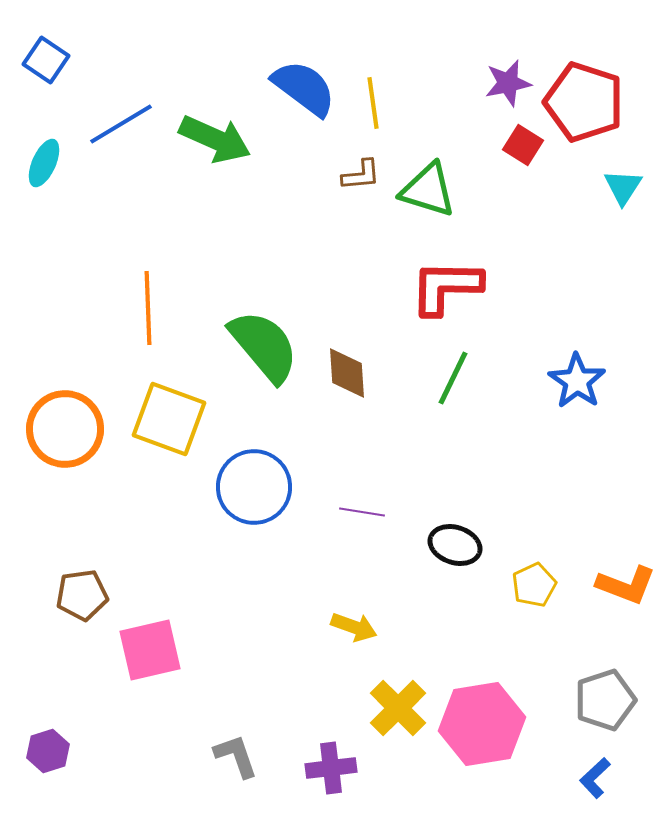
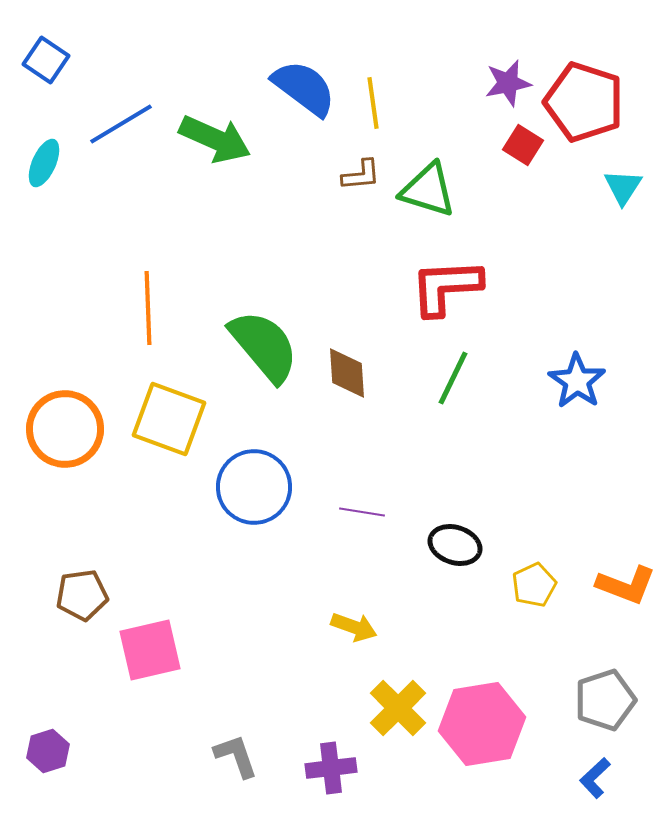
red L-shape: rotated 4 degrees counterclockwise
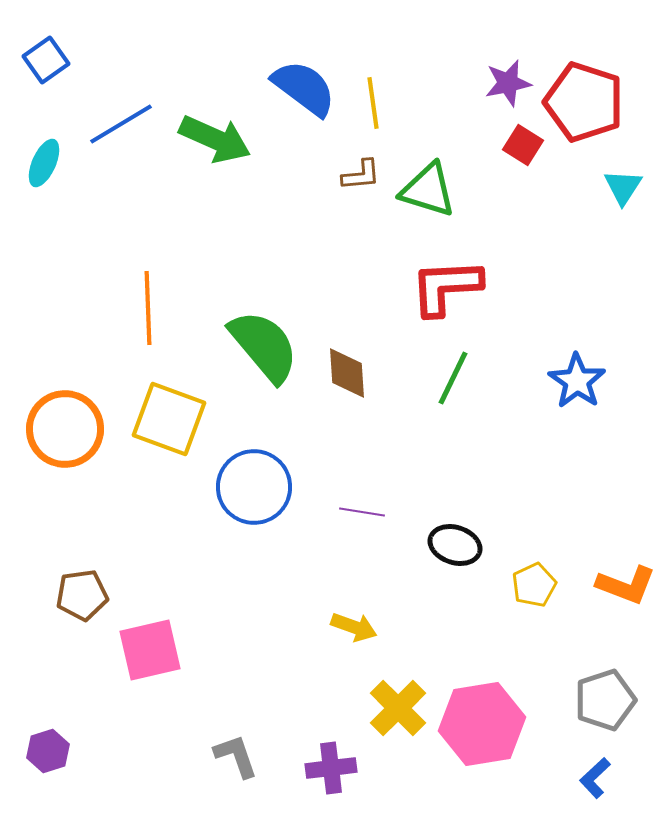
blue square: rotated 21 degrees clockwise
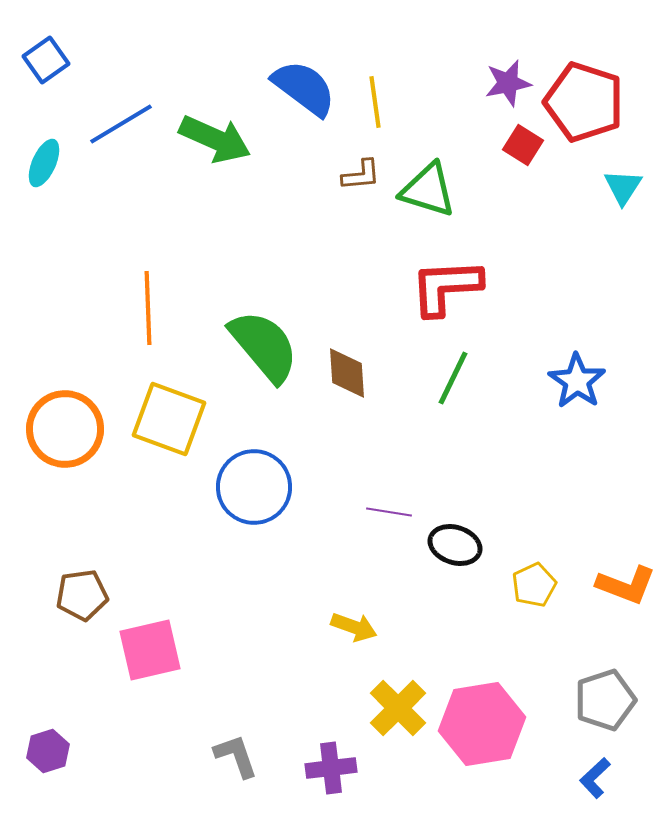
yellow line: moved 2 px right, 1 px up
purple line: moved 27 px right
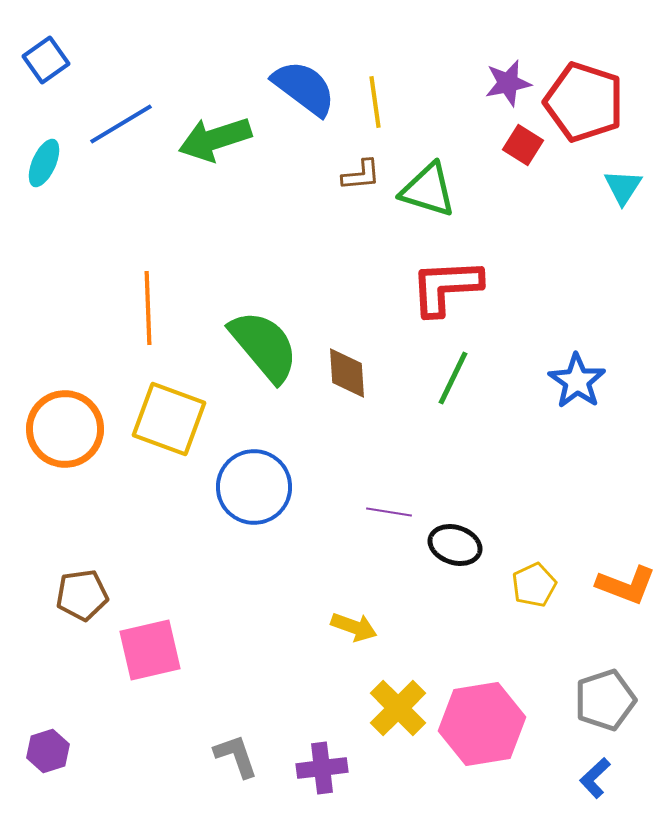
green arrow: rotated 138 degrees clockwise
purple cross: moved 9 px left
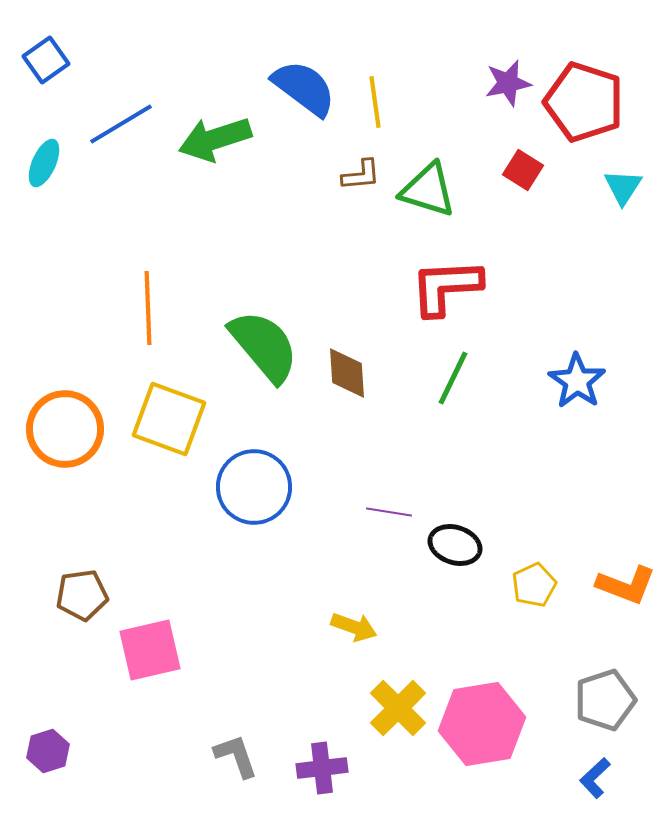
red square: moved 25 px down
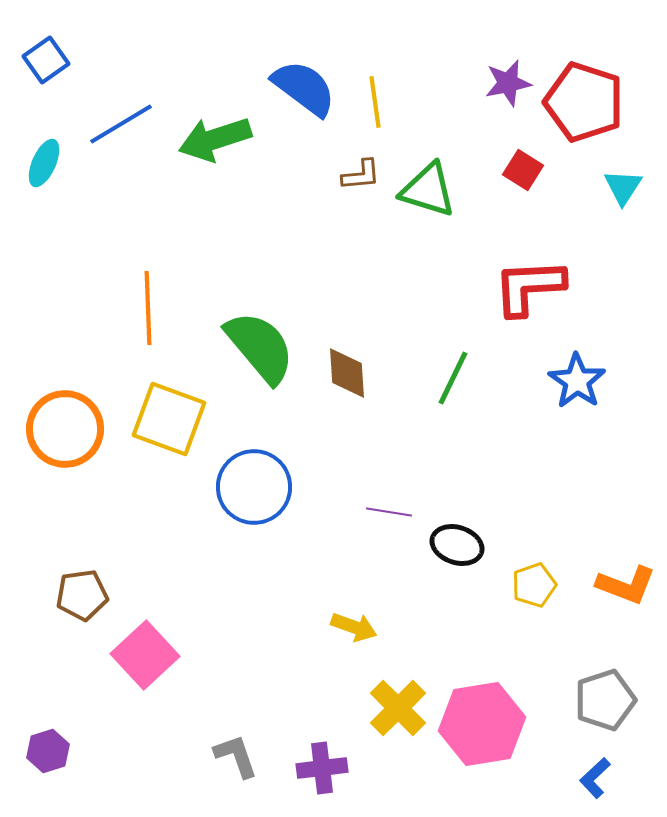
red L-shape: moved 83 px right
green semicircle: moved 4 px left, 1 px down
black ellipse: moved 2 px right
yellow pentagon: rotated 6 degrees clockwise
pink square: moved 5 px left, 5 px down; rotated 30 degrees counterclockwise
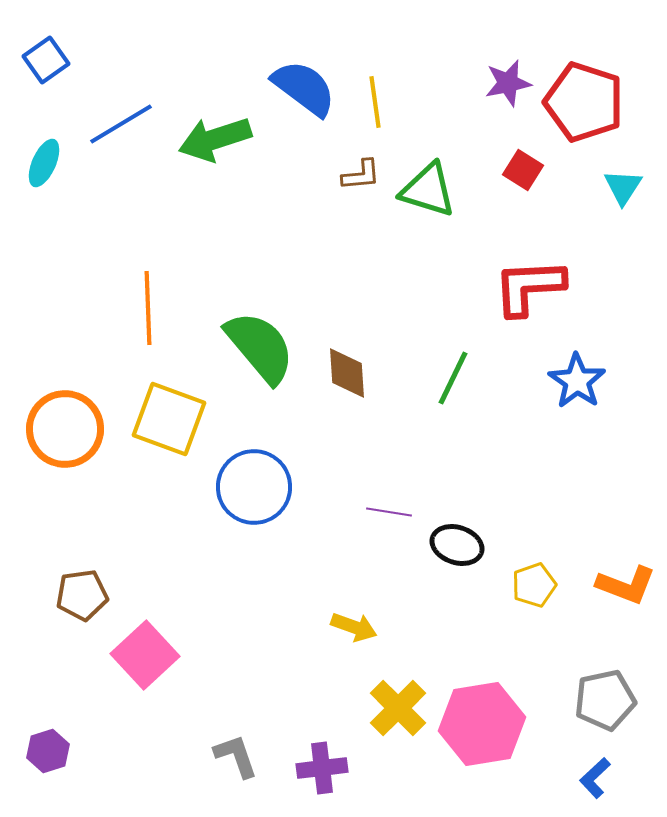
gray pentagon: rotated 6 degrees clockwise
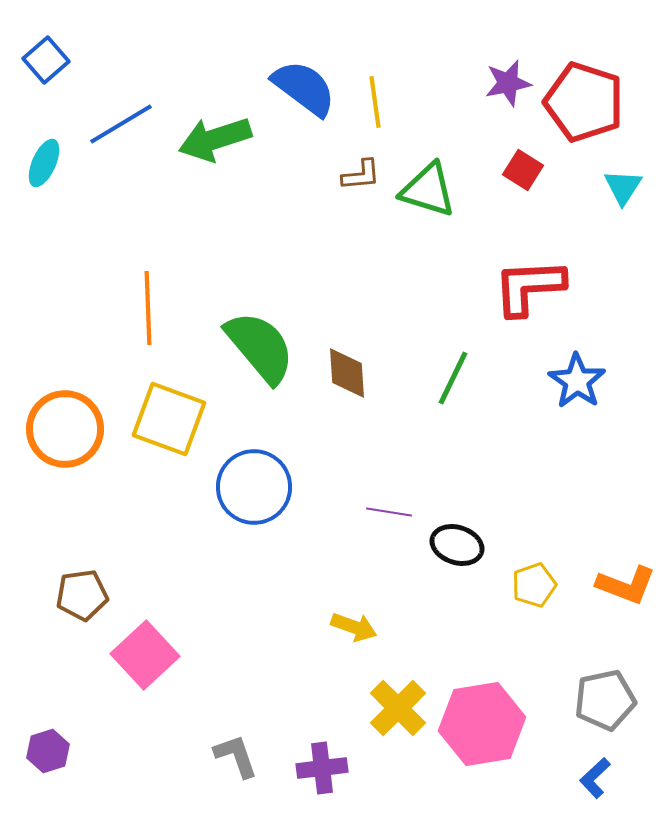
blue square: rotated 6 degrees counterclockwise
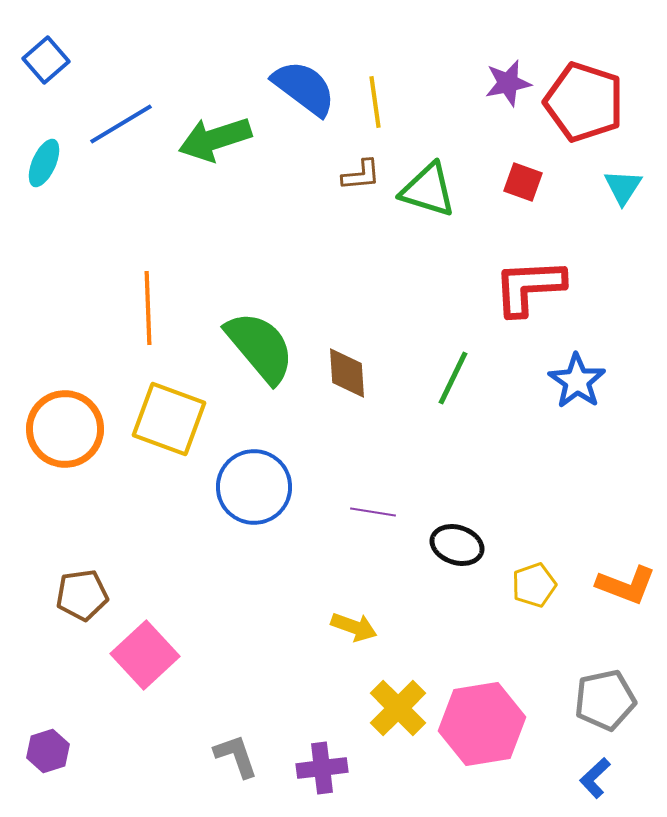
red square: moved 12 px down; rotated 12 degrees counterclockwise
purple line: moved 16 px left
